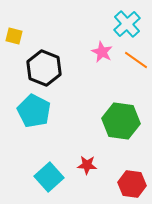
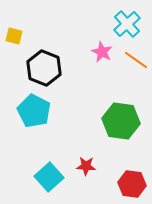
red star: moved 1 px left, 1 px down
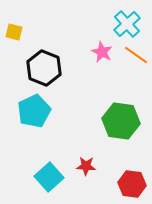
yellow square: moved 4 px up
orange line: moved 5 px up
cyan pentagon: rotated 20 degrees clockwise
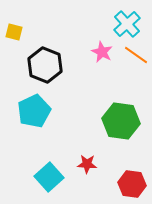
black hexagon: moved 1 px right, 3 px up
red star: moved 1 px right, 2 px up
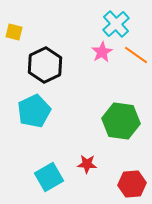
cyan cross: moved 11 px left
pink star: rotated 15 degrees clockwise
black hexagon: rotated 12 degrees clockwise
cyan square: rotated 12 degrees clockwise
red hexagon: rotated 12 degrees counterclockwise
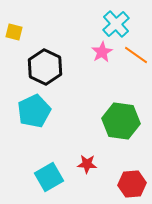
black hexagon: moved 2 px down; rotated 8 degrees counterclockwise
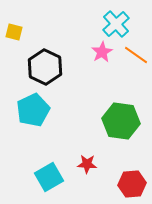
cyan pentagon: moved 1 px left, 1 px up
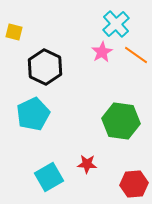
cyan pentagon: moved 4 px down
red hexagon: moved 2 px right
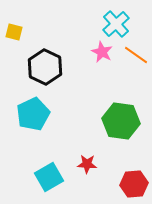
pink star: rotated 15 degrees counterclockwise
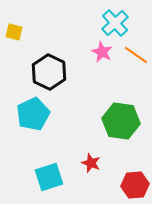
cyan cross: moved 1 px left, 1 px up
black hexagon: moved 4 px right, 5 px down
red star: moved 4 px right, 1 px up; rotated 18 degrees clockwise
cyan square: rotated 12 degrees clockwise
red hexagon: moved 1 px right, 1 px down
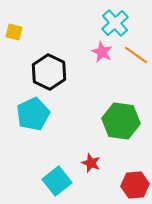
cyan square: moved 8 px right, 4 px down; rotated 20 degrees counterclockwise
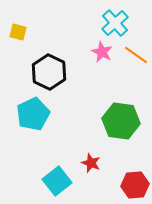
yellow square: moved 4 px right
